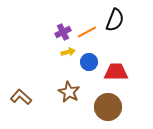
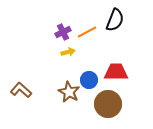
blue circle: moved 18 px down
brown L-shape: moved 7 px up
brown circle: moved 3 px up
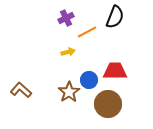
black semicircle: moved 3 px up
purple cross: moved 3 px right, 14 px up
red trapezoid: moved 1 px left, 1 px up
brown star: rotated 10 degrees clockwise
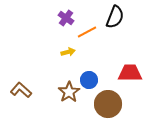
purple cross: rotated 28 degrees counterclockwise
red trapezoid: moved 15 px right, 2 px down
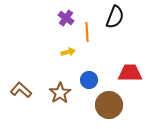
orange line: rotated 66 degrees counterclockwise
brown star: moved 9 px left, 1 px down
brown circle: moved 1 px right, 1 px down
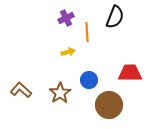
purple cross: rotated 28 degrees clockwise
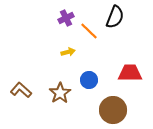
orange line: moved 2 px right, 1 px up; rotated 42 degrees counterclockwise
brown circle: moved 4 px right, 5 px down
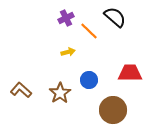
black semicircle: rotated 70 degrees counterclockwise
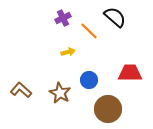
purple cross: moved 3 px left
brown star: rotated 10 degrees counterclockwise
brown circle: moved 5 px left, 1 px up
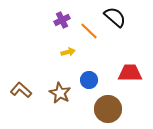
purple cross: moved 1 px left, 2 px down
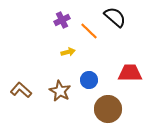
brown star: moved 2 px up
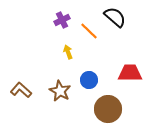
yellow arrow: rotated 96 degrees counterclockwise
